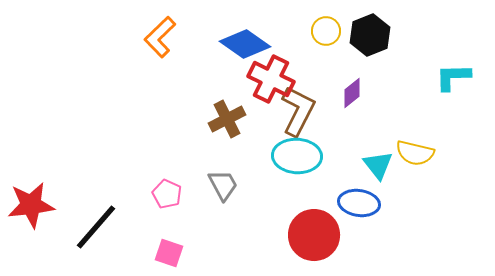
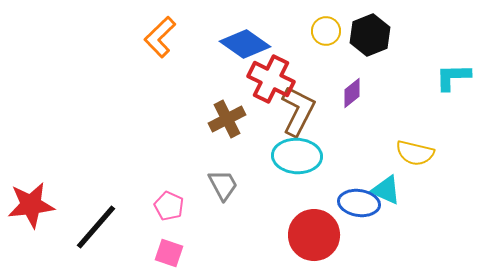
cyan triangle: moved 8 px right, 25 px down; rotated 28 degrees counterclockwise
pink pentagon: moved 2 px right, 12 px down
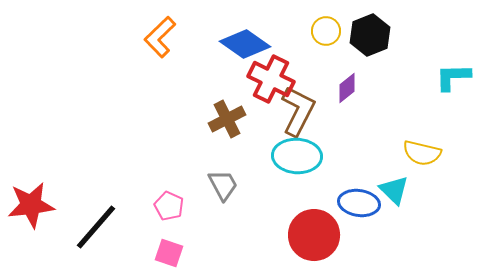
purple diamond: moved 5 px left, 5 px up
yellow semicircle: moved 7 px right
cyan triangle: moved 8 px right; rotated 20 degrees clockwise
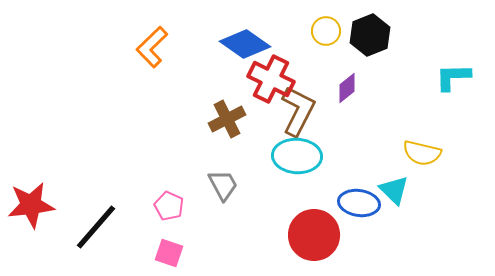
orange L-shape: moved 8 px left, 10 px down
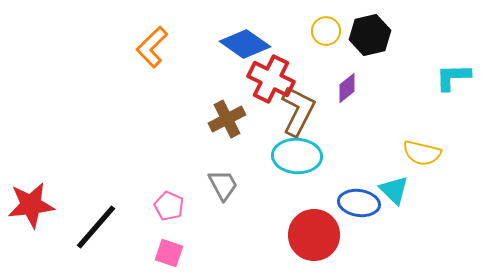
black hexagon: rotated 9 degrees clockwise
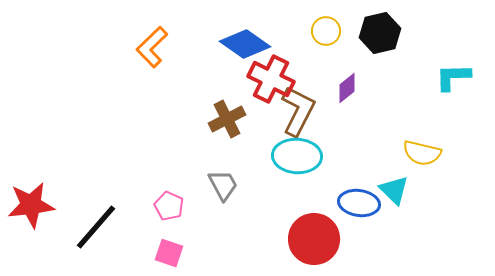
black hexagon: moved 10 px right, 2 px up
red circle: moved 4 px down
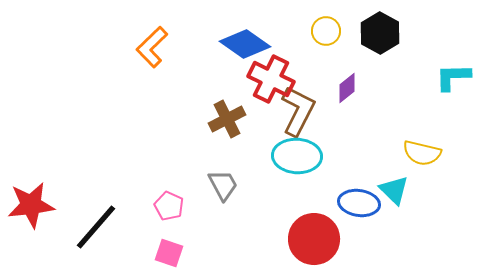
black hexagon: rotated 18 degrees counterclockwise
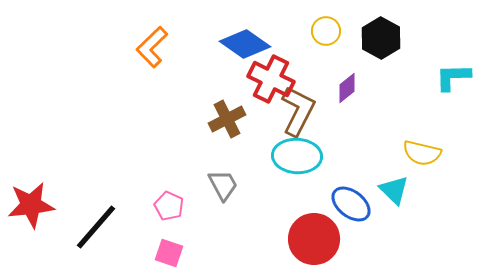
black hexagon: moved 1 px right, 5 px down
blue ellipse: moved 8 px left, 1 px down; rotated 30 degrees clockwise
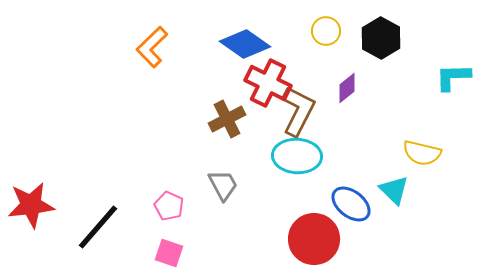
red cross: moved 3 px left, 4 px down
black line: moved 2 px right
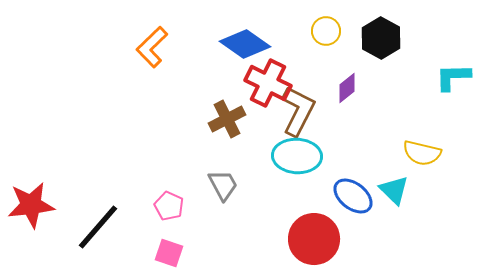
blue ellipse: moved 2 px right, 8 px up
